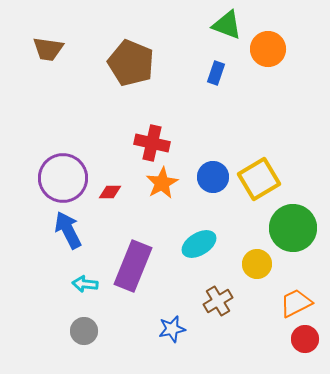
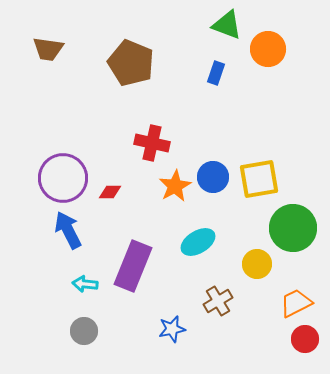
yellow square: rotated 21 degrees clockwise
orange star: moved 13 px right, 3 px down
cyan ellipse: moved 1 px left, 2 px up
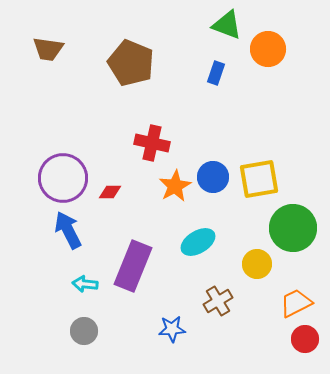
blue star: rotated 8 degrees clockwise
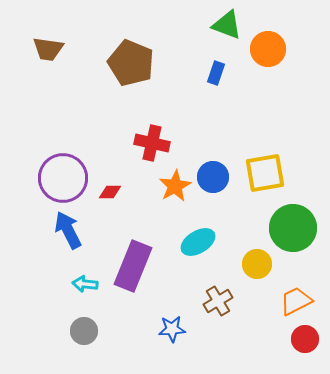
yellow square: moved 6 px right, 6 px up
orange trapezoid: moved 2 px up
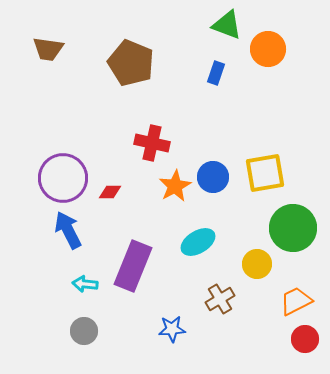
brown cross: moved 2 px right, 2 px up
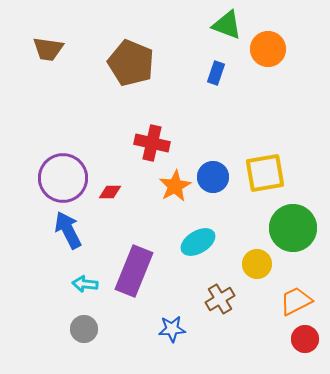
purple rectangle: moved 1 px right, 5 px down
gray circle: moved 2 px up
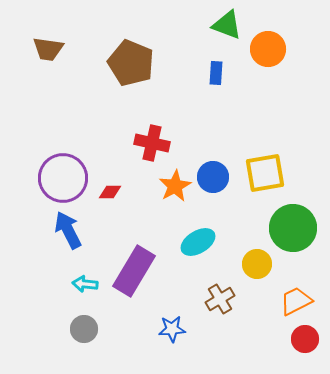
blue rectangle: rotated 15 degrees counterclockwise
purple rectangle: rotated 9 degrees clockwise
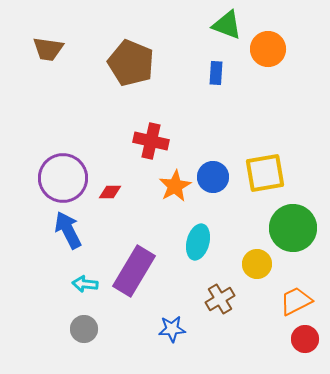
red cross: moved 1 px left, 2 px up
cyan ellipse: rotated 44 degrees counterclockwise
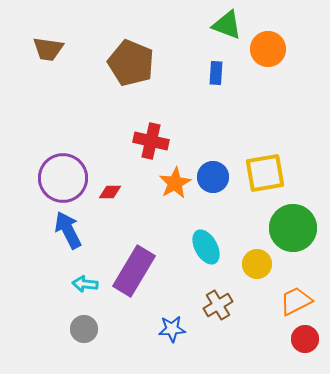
orange star: moved 3 px up
cyan ellipse: moved 8 px right, 5 px down; rotated 44 degrees counterclockwise
brown cross: moved 2 px left, 6 px down
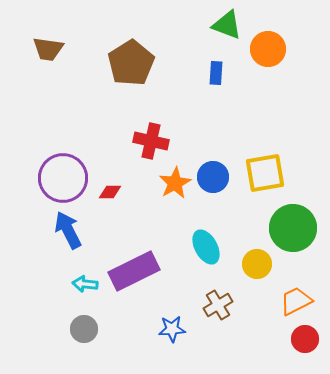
brown pentagon: rotated 18 degrees clockwise
purple rectangle: rotated 33 degrees clockwise
